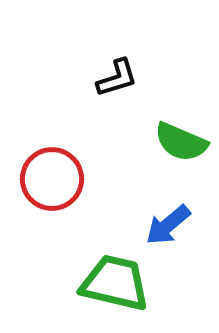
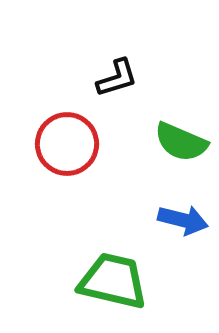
red circle: moved 15 px right, 35 px up
blue arrow: moved 15 px right, 5 px up; rotated 126 degrees counterclockwise
green trapezoid: moved 2 px left, 2 px up
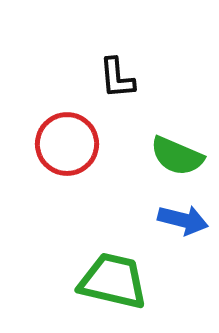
black L-shape: rotated 102 degrees clockwise
green semicircle: moved 4 px left, 14 px down
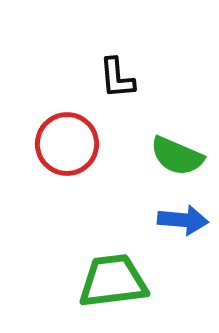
blue arrow: rotated 9 degrees counterclockwise
green trapezoid: rotated 20 degrees counterclockwise
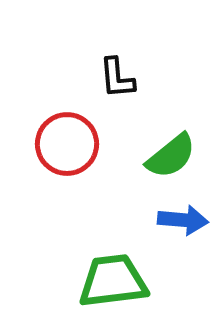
green semicircle: moved 6 px left; rotated 62 degrees counterclockwise
